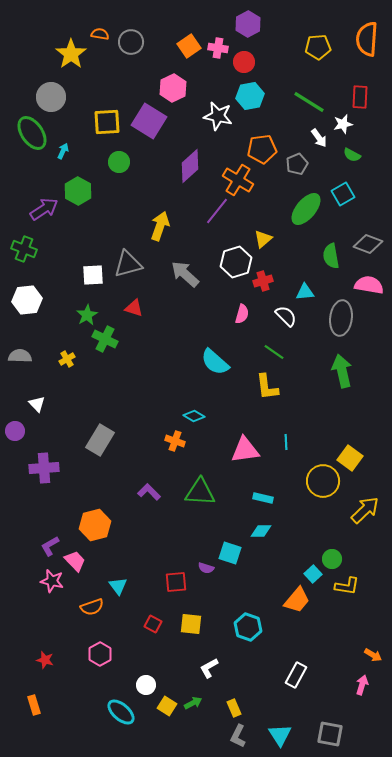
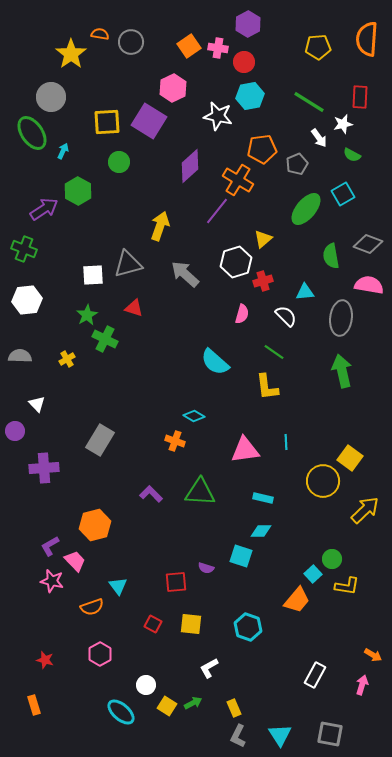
purple L-shape at (149, 492): moved 2 px right, 2 px down
cyan square at (230, 553): moved 11 px right, 3 px down
white rectangle at (296, 675): moved 19 px right
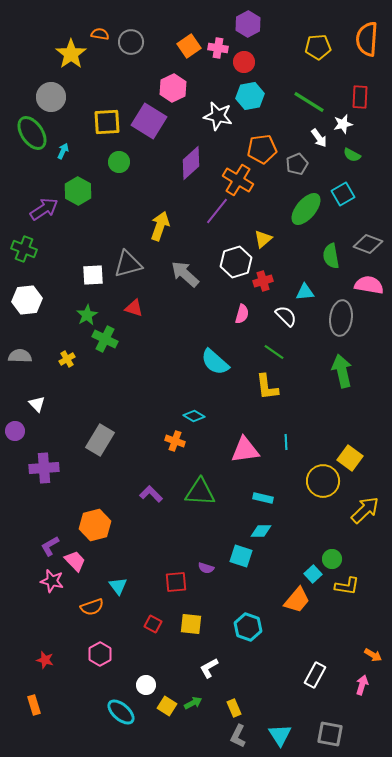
purple diamond at (190, 166): moved 1 px right, 3 px up
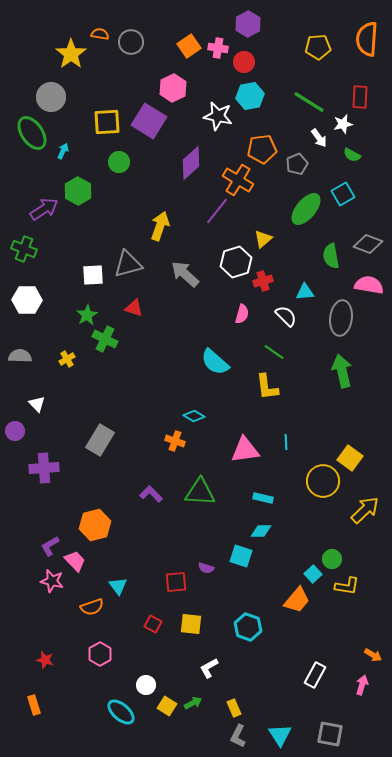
white hexagon at (27, 300): rotated 8 degrees clockwise
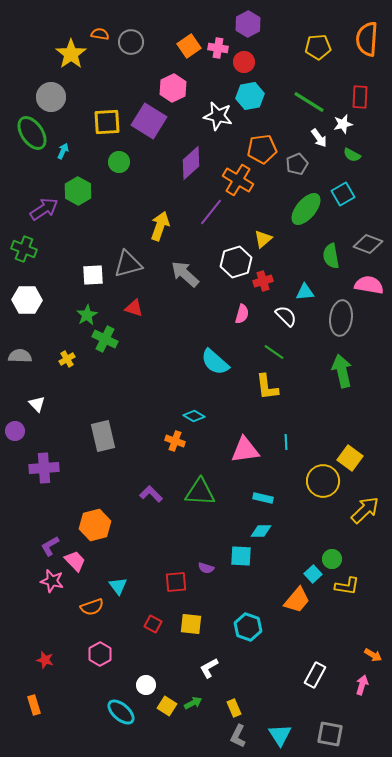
purple line at (217, 211): moved 6 px left, 1 px down
gray rectangle at (100, 440): moved 3 px right, 4 px up; rotated 44 degrees counterclockwise
cyan square at (241, 556): rotated 15 degrees counterclockwise
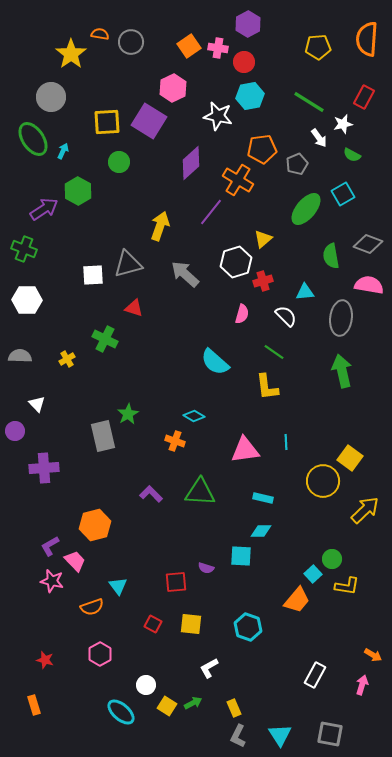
red rectangle at (360, 97): moved 4 px right; rotated 25 degrees clockwise
green ellipse at (32, 133): moved 1 px right, 6 px down
green star at (87, 315): moved 41 px right, 99 px down
